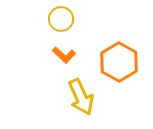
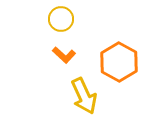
yellow arrow: moved 3 px right, 1 px up
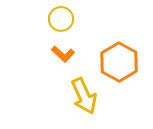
orange L-shape: moved 1 px left, 1 px up
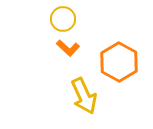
yellow circle: moved 2 px right
orange L-shape: moved 5 px right, 6 px up
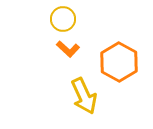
orange L-shape: moved 1 px down
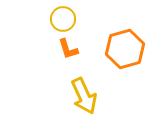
orange L-shape: rotated 30 degrees clockwise
orange hexagon: moved 6 px right, 13 px up; rotated 15 degrees clockwise
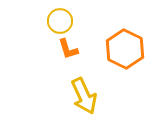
yellow circle: moved 3 px left, 2 px down
orange hexagon: rotated 18 degrees counterclockwise
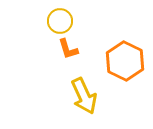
orange hexagon: moved 12 px down
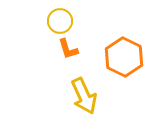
orange hexagon: moved 1 px left, 4 px up
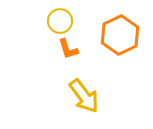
orange hexagon: moved 4 px left, 22 px up; rotated 9 degrees clockwise
yellow arrow: rotated 12 degrees counterclockwise
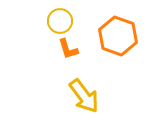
orange hexagon: moved 2 px left, 1 px down; rotated 15 degrees counterclockwise
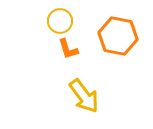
orange hexagon: rotated 9 degrees counterclockwise
